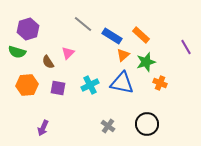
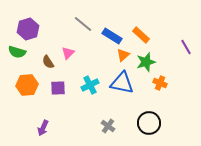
purple square: rotated 14 degrees counterclockwise
black circle: moved 2 px right, 1 px up
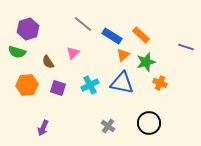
purple line: rotated 42 degrees counterclockwise
pink triangle: moved 5 px right
purple square: rotated 21 degrees clockwise
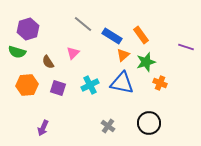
orange rectangle: rotated 12 degrees clockwise
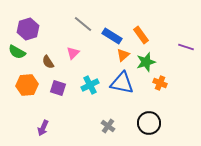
green semicircle: rotated 12 degrees clockwise
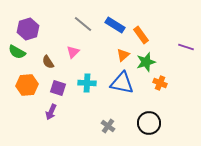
blue rectangle: moved 3 px right, 11 px up
pink triangle: moved 1 px up
cyan cross: moved 3 px left, 2 px up; rotated 30 degrees clockwise
purple arrow: moved 8 px right, 16 px up
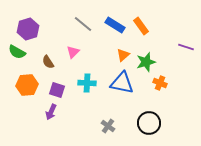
orange rectangle: moved 9 px up
purple square: moved 1 px left, 2 px down
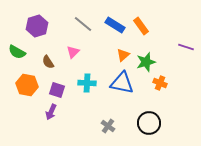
purple hexagon: moved 9 px right, 3 px up
orange hexagon: rotated 15 degrees clockwise
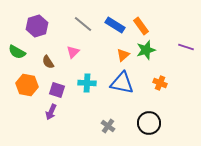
green star: moved 12 px up
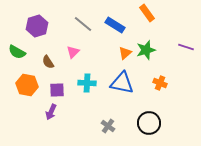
orange rectangle: moved 6 px right, 13 px up
orange triangle: moved 2 px right, 2 px up
purple square: rotated 21 degrees counterclockwise
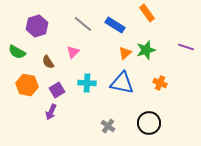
purple square: rotated 28 degrees counterclockwise
